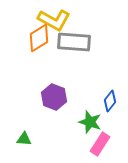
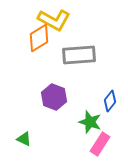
gray rectangle: moved 5 px right, 13 px down; rotated 8 degrees counterclockwise
green triangle: rotated 21 degrees clockwise
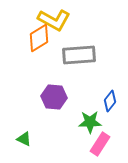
purple hexagon: rotated 15 degrees counterclockwise
green star: rotated 20 degrees counterclockwise
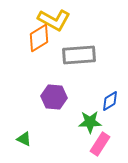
blue diamond: rotated 20 degrees clockwise
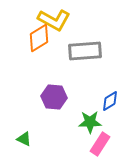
gray rectangle: moved 6 px right, 4 px up
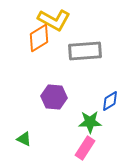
pink rectangle: moved 15 px left, 4 px down
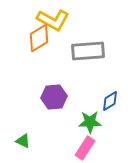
yellow L-shape: moved 1 px left
gray rectangle: moved 3 px right
purple hexagon: rotated 10 degrees counterclockwise
green triangle: moved 1 px left, 2 px down
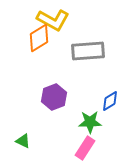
purple hexagon: rotated 15 degrees counterclockwise
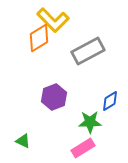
yellow L-shape: rotated 16 degrees clockwise
gray rectangle: rotated 24 degrees counterclockwise
pink rectangle: moved 2 px left; rotated 25 degrees clockwise
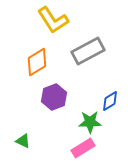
yellow L-shape: rotated 12 degrees clockwise
orange diamond: moved 2 px left, 24 px down
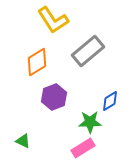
gray rectangle: rotated 12 degrees counterclockwise
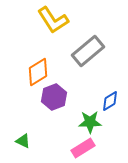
orange diamond: moved 1 px right, 10 px down
